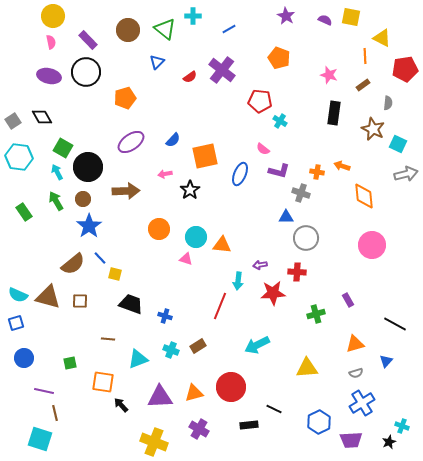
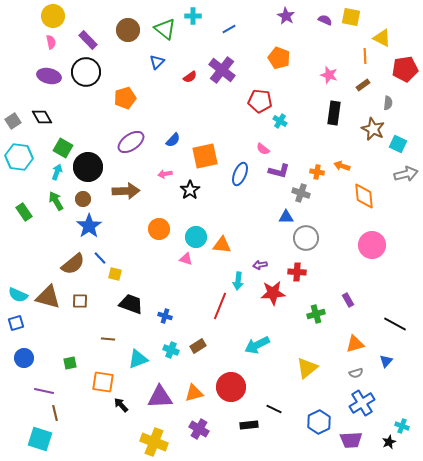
cyan arrow at (57, 172): rotated 49 degrees clockwise
yellow triangle at (307, 368): rotated 35 degrees counterclockwise
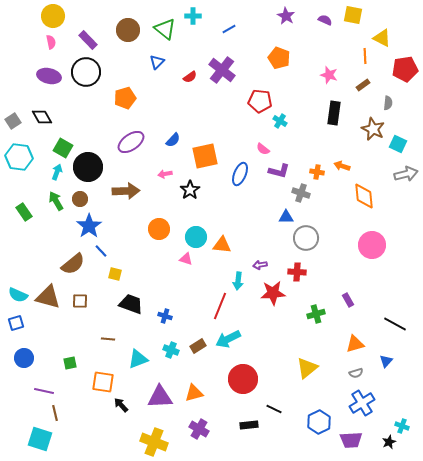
yellow square at (351, 17): moved 2 px right, 2 px up
brown circle at (83, 199): moved 3 px left
blue line at (100, 258): moved 1 px right, 7 px up
cyan arrow at (257, 345): moved 29 px left, 6 px up
red circle at (231, 387): moved 12 px right, 8 px up
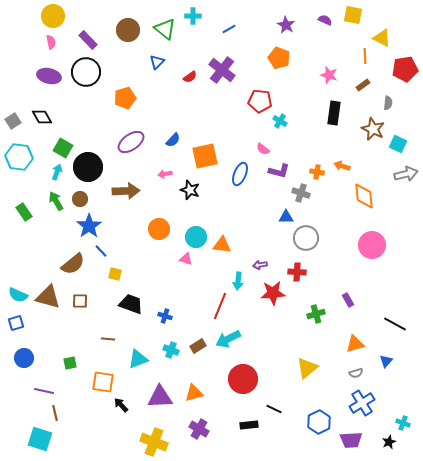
purple star at (286, 16): moved 9 px down
black star at (190, 190): rotated 18 degrees counterclockwise
cyan cross at (402, 426): moved 1 px right, 3 px up
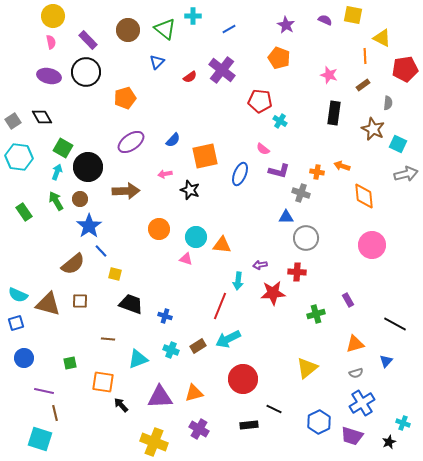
brown triangle at (48, 297): moved 7 px down
purple trapezoid at (351, 440): moved 1 px right, 4 px up; rotated 20 degrees clockwise
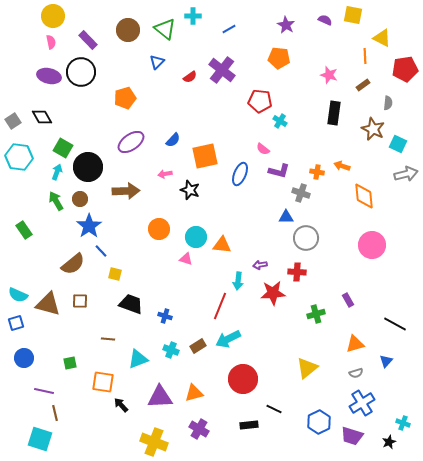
orange pentagon at (279, 58): rotated 15 degrees counterclockwise
black circle at (86, 72): moved 5 px left
green rectangle at (24, 212): moved 18 px down
